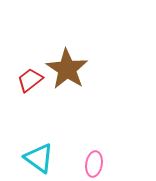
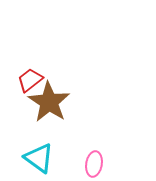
brown star: moved 18 px left, 33 px down
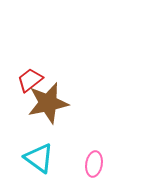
brown star: moved 1 px left, 1 px down; rotated 27 degrees clockwise
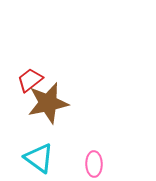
pink ellipse: rotated 10 degrees counterclockwise
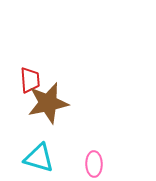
red trapezoid: rotated 124 degrees clockwise
cyan triangle: rotated 20 degrees counterclockwise
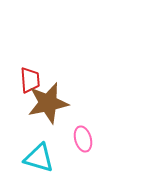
pink ellipse: moved 11 px left, 25 px up; rotated 15 degrees counterclockwise
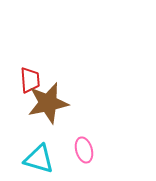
pink ellipse: moved 1 px right, 11 px down
cyan triangle: moved 1 px down
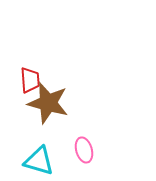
brown star: rotated 27 degrees clockwise
cyan triangle: moved 2 px down
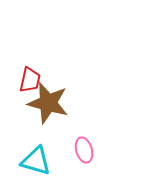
red trapezoid: rotated 16 degrees clockwise
cyan triangle: moved 3 px left
